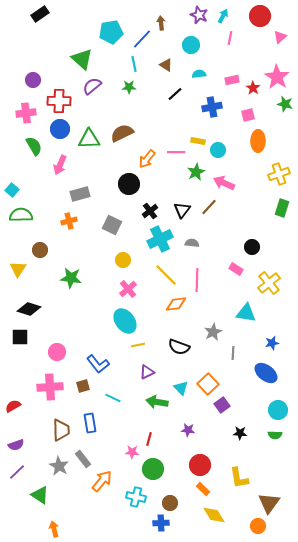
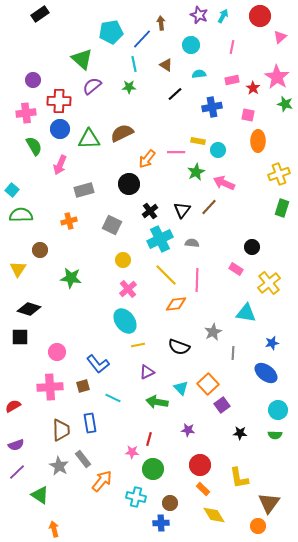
pink line at (230, 38): moved 2 px right, 9 px down
pink square at (248, 115): rotated 24 degrees clockwise
gray rectangle at (80, 194): moved 4 px right, 4 px up
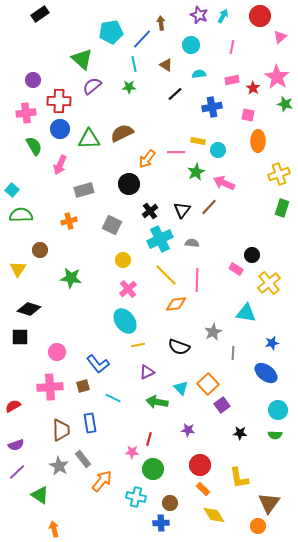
black circle at (252, 247): moved 8 px down
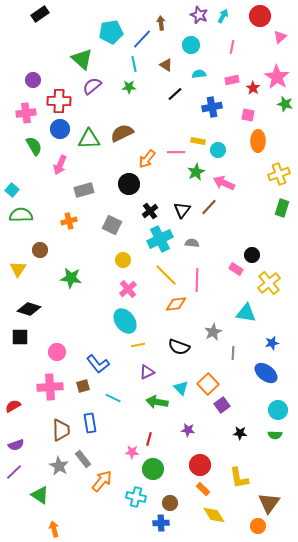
purple line at (17, 472): moved 3 px left
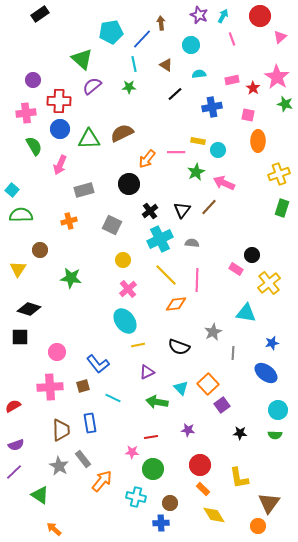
pink line at (232, 47): moved 8 px up; rotated 32 degrees counterclockwise
red line at (149, 439): moved 2 px right, 2 px up; rotated 64 degrees clockwise
orange arrow at (54, 529): rotated 35 degrees counterclockwise
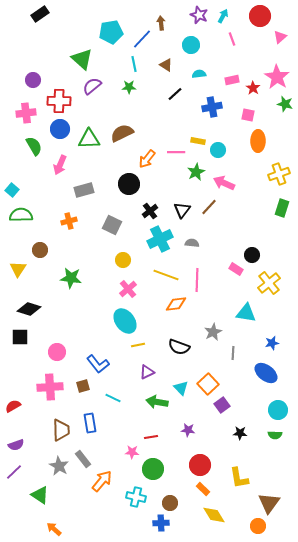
yellow line at (166, 275): rotated 25 degrees counterclockwise
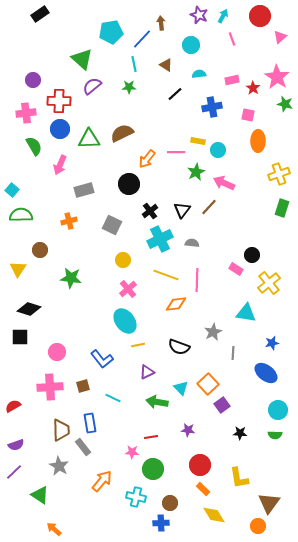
blue L-shape at (98, 364): moved 4 px right, 5 px up
gray rectangle at (83, 459): moved 12 px up
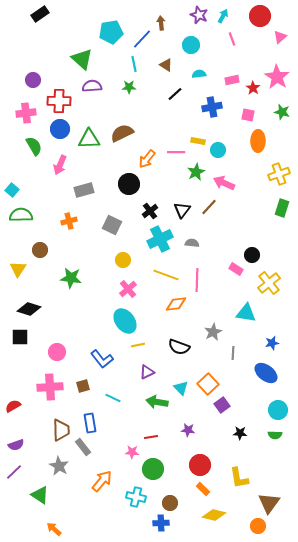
purple semicircle at (92, 86): rotated 36 degrees clockwise
green star at (285, 104): moved 3 px left, 8 px down
yellow diamond at (214, 515): rotated 45 degrees counterclockwise
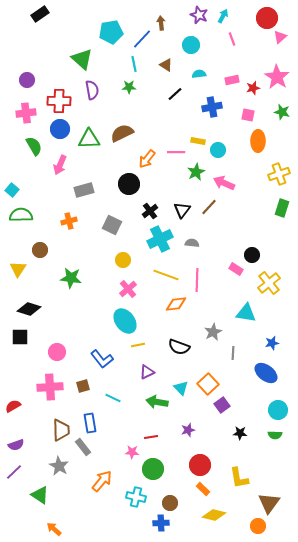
red circle at (260, 16): moved 7 px right, 2 px down
purple circle at (33, 80): moved 6 px left
purple semicircle at (92, 86): moved 4 px down; rotated 84 degrees clockwise
red star at (253, 88): rotated 24 degrees clockwise
purple star at (188, 430): rotated 24 degrees counterclockwise
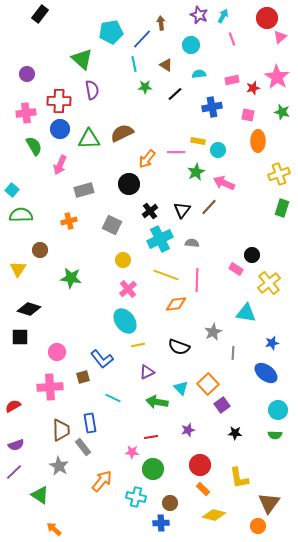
black rectangle at (40, 14): rotated 18 degrees counterclockwise
purple circle at (27, 80): moved 6 px up
green star at (129, 87): moved 16 px right
brown square at (83, 386): moved 9 px up
black star at (240, 433): moved 5 px left
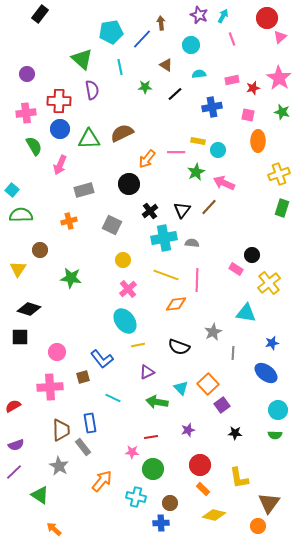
cyan line at (134, 64): moved 14 px left, 3 px down
pink star at (277, 77): moved 2 px right, 1 px down
cyan cross at (160, 239): moved 4 px right, 1 px up; rotated 15 degrees clockwise
